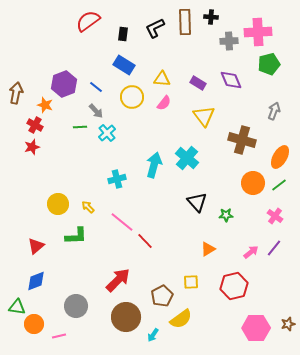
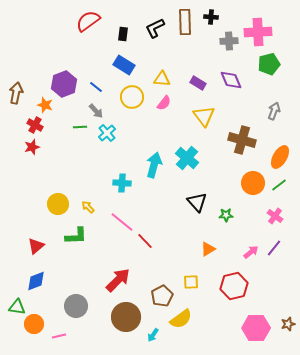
cyan cross at (117, 179): moved 5 px right, 4 px down; rotated 18 degrees clockwise
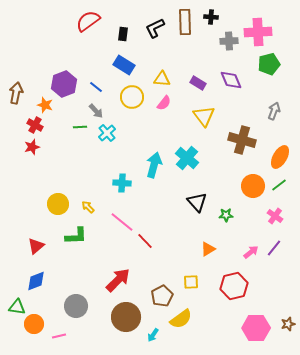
orange circle at (253, 183): moved 3 px down
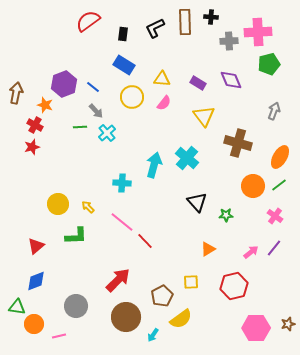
blue line at (96, 87): moved 3 px left
brown cross at (242, 140): moved 4 px left, 3 px down
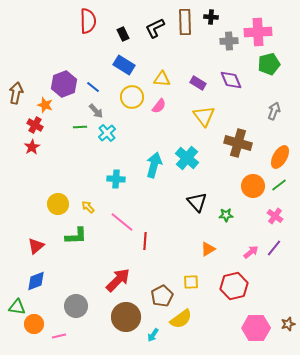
red semicircle at (88, 21): rotated 125 degrees clockwise
black rectangle at (123, 34): rotated 32 degrees counterclockwise
pink semicircle at (164, 103): moved 5 px left, 3 px down
red star at (32, 147): rotated 14 degrees counterclockwise
cyan cross at (122, 183): moved 6 px left, 4 px up
red line at (145, 241): rotated 48 degrees clockwise
